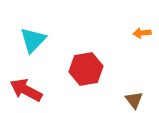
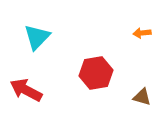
cyan triangle: moved 4 px right, 3 px up
red hexagon: moved 10 px right, 4 px down
brown triangle: moved 8 px right, 3 px up; rotated 36 degrees counterclockwise
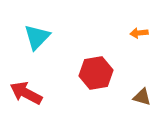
orange arrow: moved 3 px left
red arrow: moved 3 px down
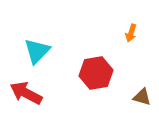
orange arrow: moved 8 px left; rotated 66 degrees counterclockwise
cyan triangle: moved 14 px down
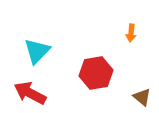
orange arrow: rotated 12 degrees counterclockwise
red arrow: moved 4 px right
brown triangle: rotated 24 degrees clockwise
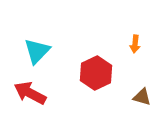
orange arrow: moved 4 px right, 11 px down
red hexagon: rotated 16 degrees counterclockwise
brown triangle: rotated 24 degrees counterclockwise
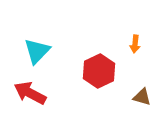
red hexagon: moved 3 px right, 2 px up
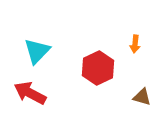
red hexagon: moved 1 px left, 3 px up
